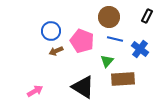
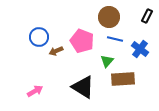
blue circle: moved 12 px left, 6 px down
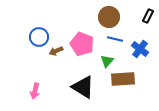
black rectangle: moved 1 px right
pink pentagon: moved 3 px down
pink arrow: rotated 133 degrees clockwise
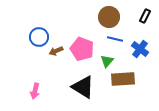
black rectangle: moved 3 px left
pink pentagon: moved 5 px down
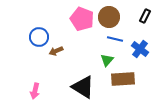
pink pentagon: moved 30 px up
green triangle: moved 1 px up
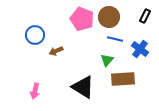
blue circle: moved 4 px left, 2 px up
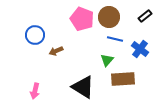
black rectangle: rotated 24 degrees clockwise
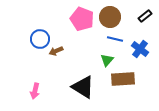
brown circle: moved 1 px right
blue circle: moved 5 px right, 4 px down
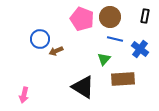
black rectangle: rotated 40 degrees counterclockwise
green triangle: moved 3 px left, 1 px up
pink arrow: moved 11 px left, 4 px down
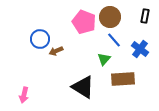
pink pentagon: moved 2 px right, 3 px down
blue line: moved 1 px left, 1 px down; rotated 35 degrees clockwise
